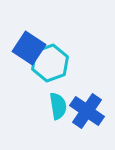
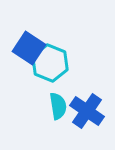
cyan hexagon: rotated 18 degrees counterclockwise
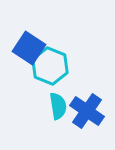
cyan hexagon: moved 3 px down
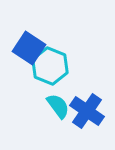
cyan semicircle: rotated 28 degrees counterclockwise
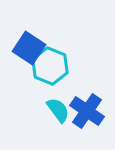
cyan semicircle: moved 4 px down
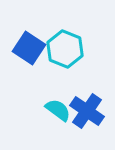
cyan hexagon: moved 15 px right, 17 px up
cyan semicircle: rotated 16 degrees counterclockwise
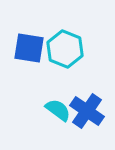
blue square: rotated 24 degrees counterclockwise
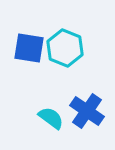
cyan hexagon: moved 1 px up
cyan semicircle: moved 7 px left, 8 px down
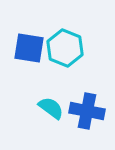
blue cross: rotated 24 degrees counterclockwise
cyan semicircle: moved 10 px up
